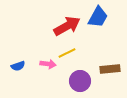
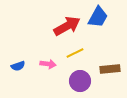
yellow line: moved 8 px right
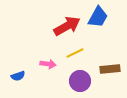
blue semicircle: moved 10 px down
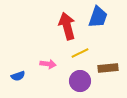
blue trapezoid: rotated 10 degrees counterclockwise
red arrow: rotated 76 degrees counterclockwise
yellow line: moved 5 px right
brown rectangle: moved 2 px left, 1 px up
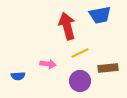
blue trapezoid: moved 2 px right, 2 px up; rotated 60 degrees clockwise
blue semicircle: rotated 16 degrees clockwise
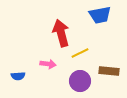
red arrow: moved 6 px left, 7 px down
brown rectangle: moved 1 px right, 3 px down; rotated 12 degrees clockwise
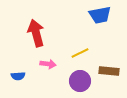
red arrow: moved 25 px left
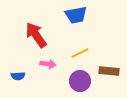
blue trapezoid: moved 24 px left
red arrow: moved 2 px down; rotated 20 degrees counterclockwise
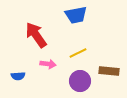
yellow line: moved 2 px left
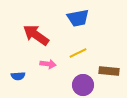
blue trapezoid: moved 2 px right, 3 px down
red arrow: rotated 20 degrees counterclockwise
purple circle: moved 3 px right, 4 px down
